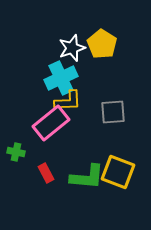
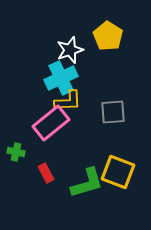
yellow pentagon: moved 6 px right, 8 px up
white star: moved 2 px left, 2 px down
green L-shape: moved 6 px down; rotated 21 degrees counterclockwise
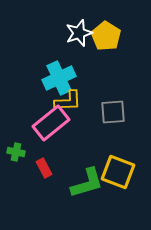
yellow pentagon: moved 2 px left
white star: moved 9 px right, 17 px up
cyan cross: moved 2 px left
red rectangle: moved 2 px left, 5 px up
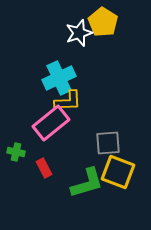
yellow pentagon: moved 3 px left, 14 px up
gray square: moved 5 px left, 31 px down
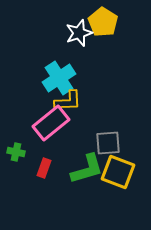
cyan cross: rotated 8 degrees counterclockwise
red rectangle: rotated 48 degrees clockwise
green L-shape: moved 14 px up
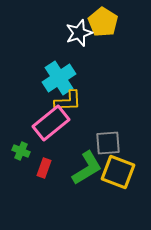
green cross: moved 5 px right, 1 px up; rotated 12 degrees clockwise
green L-shape: moved 1 px up; rotated 15 degrees counterclockwise
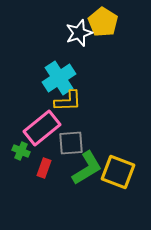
pink rectangle: moved 9 px left, 5 px down
gray square: moved 37 px left
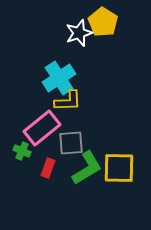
green cross: moved 1 px right
red rectangle: moved 4 px right
yellow square: moved 1 px right, 4 px up; rotated 20 degrees counterclockwise
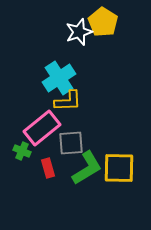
white star: moved 1 px up
red rectangle: rotated 36 degrees counterclockwise
